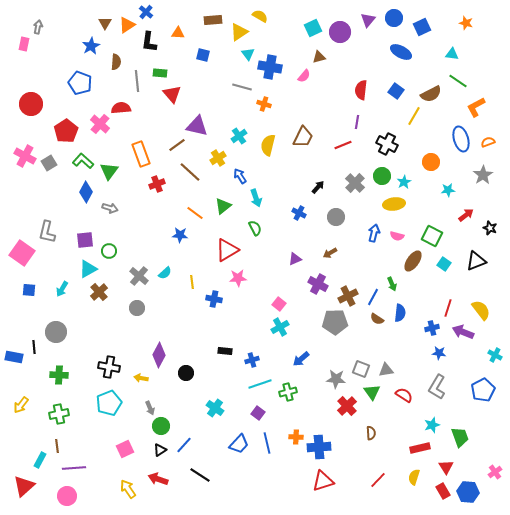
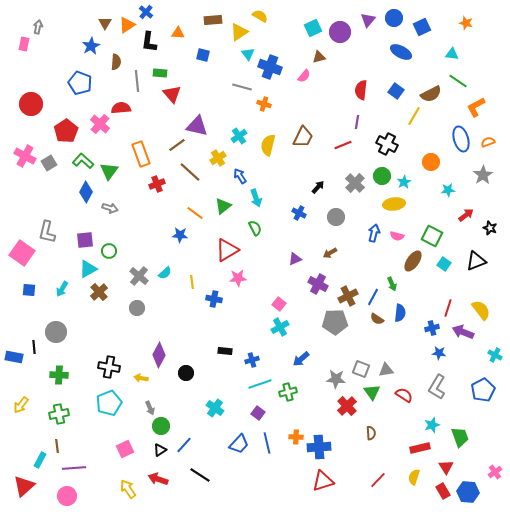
blue cross at (270, 67): rotated 10 degrees clockwise
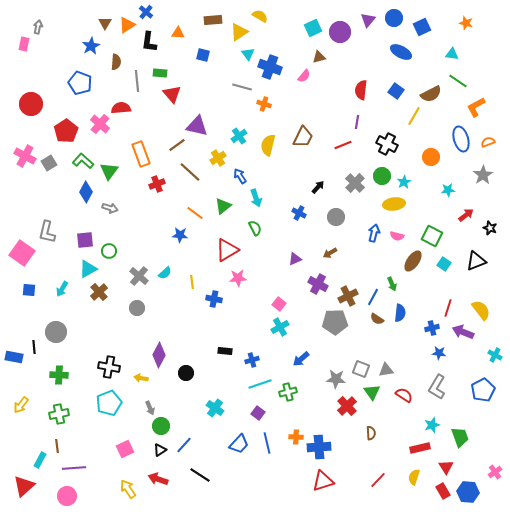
orange circle at (431, 162): moved 5 px up
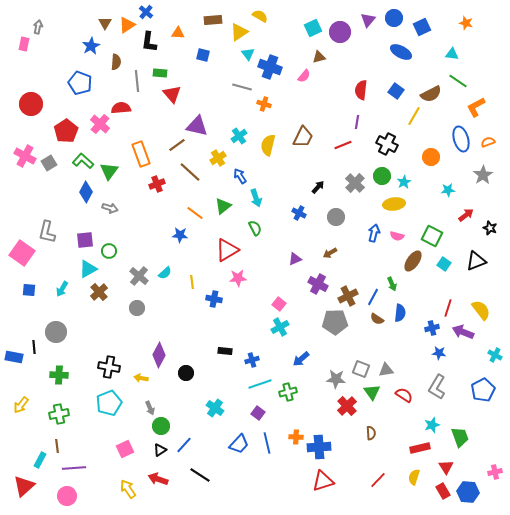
pink cross at (495, 472): rotated 24 degrees clockwise
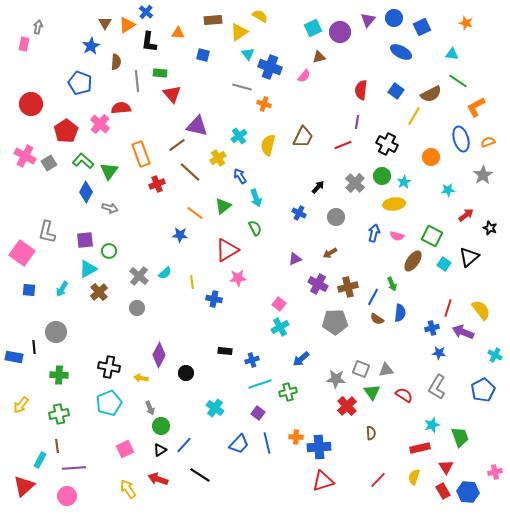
black triangle at (476, 261): moved 7 px left, 4 px up; rotated 20 degrees counterclockwise
brown cross at (348, 296): moved 9 px up; rotated 12 degrees clockwise
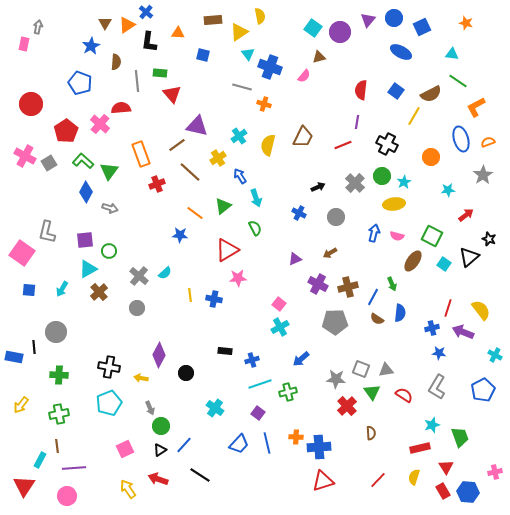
yellow semicircle at (260, 16): rotated 49 degrees clockwise
cyan square at (313, 28): rotated 30 degrees counterclockwise
black arrow at (318, 187): rotated 24 degrees clockwise
black star at (490, 228): moved 1 px left, 11 px down
yellow line at (192, 282): moved 2 px left, 13 px down
red triangle at (24, 486): rotated 15 degrees counterclockwise
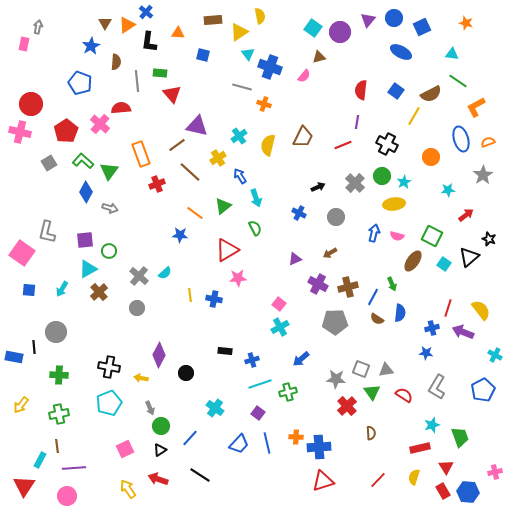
pink cross at (25, 156): moved 5 px left, 24 px up; rotated 15 degrees counterclockwise
blue star at (439, 353): moved 13 px left
blue line at (184, 445): moved 6 px right, 7 px up
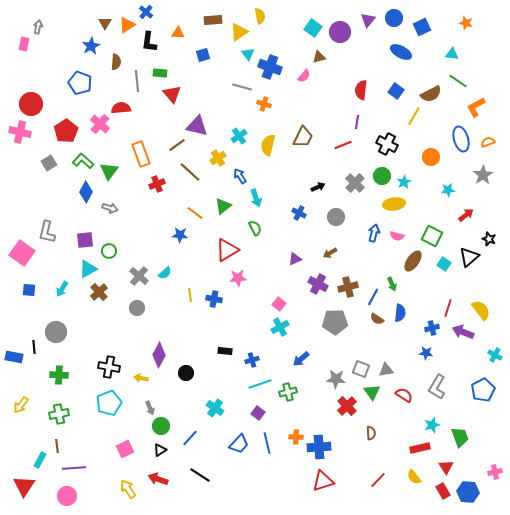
blue square at (203, 55): rotated 32 degrees counterclockwise
yellow semicircle at (414, 477): rotated 56 degrees counterclockwise
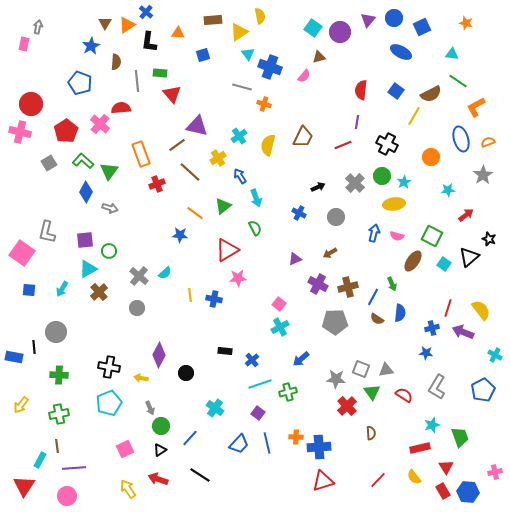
blue cross at (252, 360): rotated 24 degrees counterclockwise
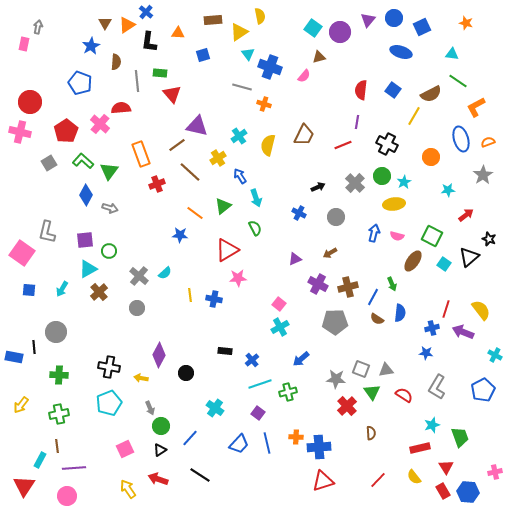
blue ellipse at (401, 52): rotated 10 degrees counterclockwise
blue square at (396, 91): moved 3 px left, 1 px up
red circle at (31, 104): moved 1 px left, 2 px up
brown trapezoid at (303, 137): moved 1 px right, 2 px up
blue diamond at (86, 192): moved 3 px down
red line at (448, 308): moved 2 px left, 1 px down
